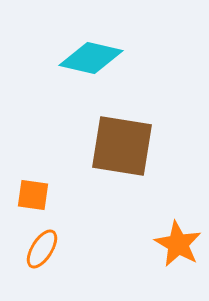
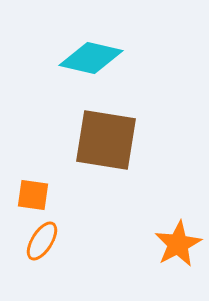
brown square: moved 16 px left, 6 px up
orange star: rotated 15 degrees clockwise
orange ellipse: moved 8 px up
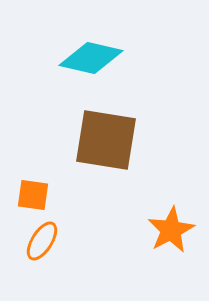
orange star: moved 7 px left, 14 px up
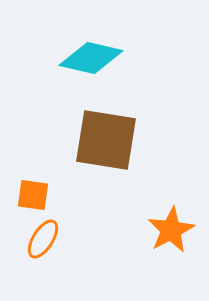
orange ellipse: moved 1 px right, 2 px up
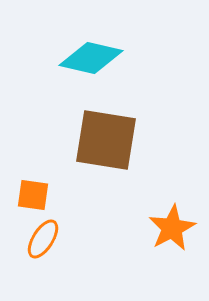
orange star: moved 1 px right, 2 px up
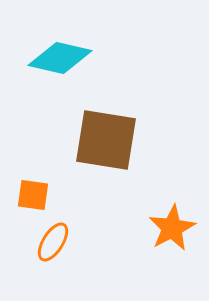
cyan diamond: moved 31 px left
orange ellipse: moved 10 px right, 3 px down
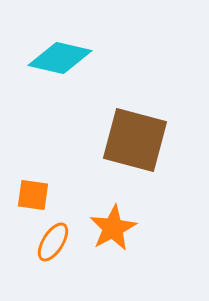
brown square: moved 29 px right; rotated 6 degrees clockwise
orange star: moved 59 px left
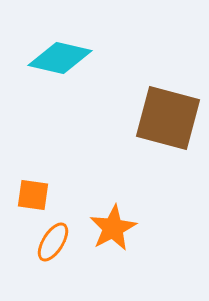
brown square: moved 33 px right, 22 px up
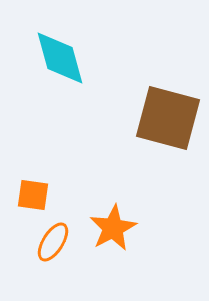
cyan diamond: rotated 62 degrees clockwise
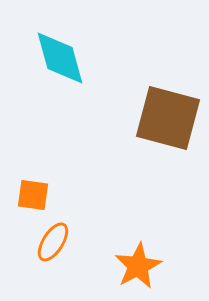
orange star: moved 25 px right, 38 px down
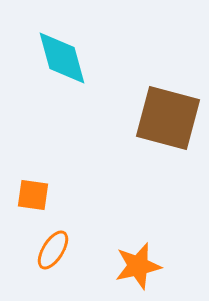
cyan diamond: moved 2 px right
orange ellipse: moved 8 px down
orange star: rotated 15 degrees clockwise
